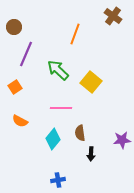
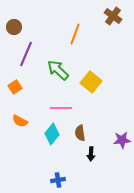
cyan diamond: moved 1 px left, 5 px up
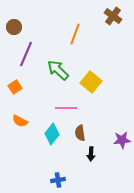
pink line: moved 5 px right
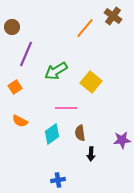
brown circle: moved 2 px left
orange line: moved 10 px right, 6 px up; rotated 20 degrees clockwise
green arrow: moved 2 px left, 1 px down; rotated 75 degrees counterclockwise
cyan diamond: rotated 15 degrees clockwise
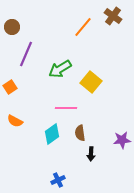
orange line: moved 2 px left, 1 px up
green arrow: moved 4 px right, 2 px up
orange square: moved 5 px left
orange semicircle: moved 5 px left
blue cross: rotated 16 degrees counterclockwise
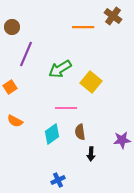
orange line: rotated 50 degrees clockwise
brown semicircle: moved 1 px up
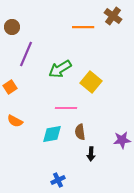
cyan diamond: rotated 25 degrees clockwise
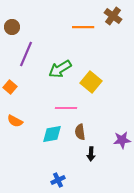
orange square: rotated 16 degrees counterclockwise
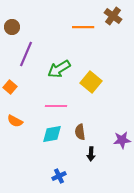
green arrow: moved 1 px left
pink line: moved 10 px left, 2 px up
blue cross: moved 1 px right, 4 px up
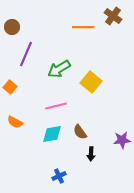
pink line: rotated 15 degrees counterclockwise
orange semicircle: moved 1 px down
brown semicircle: rotated 28 degrees counterclockwise
